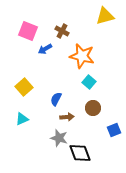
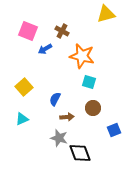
yellow triangle: moved 1 px right, 2 px up
cyan square: rotated 24 degrees counterclockwise
blue semicircle: moved 1 px left
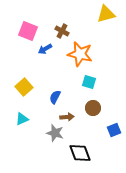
orange star: moved 2 px left, 2 px up
blue semicircle: moved 2 px up
gray star: moved 4 px left, 5 px up
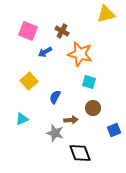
blue arrow: moved 3 px down
yellow square: moved 5 px right, 6 px up
brown arrow: moved 4 px right, 3 px down
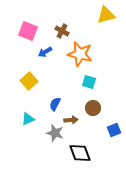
yellow triangle: moved 1 px down
blue semicircle: moved 7 px down
cyan triangle: moved 6 px right
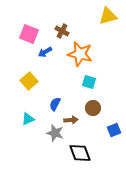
yellow triangle: moved 2 px right, 1 px down
pink square: moved 1 px right, 3 px down
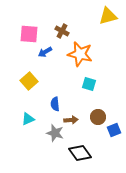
pink square: rotated 18 degrees counterclockwise
cyan square: moved 2 px down
blue semicircle: rotated 32 degrees counterclockwise
brown circle: moved 5 px right, 9 px down
black diamond: rotated 15 degrees counterclockwise
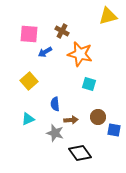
blue square: rotated 32 degrees clockwise
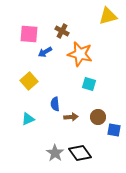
brown arrow: moved 3 px up
gray star: moved 20 px down; rotated 18 degrees clockwise
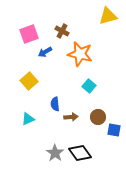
pink square: rotated 24 degrees counterclockwise
cyan square: moved 2 px down; rotated 24 degrees clockwise
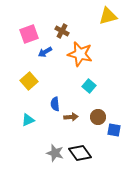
cyan triangle: moved 1 px down
gray star: rotated 18 degrees counterclockwise
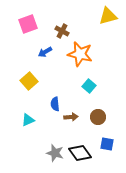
pink square: moved 1 px left, 10 px up
blue square: moved 7 px left, 14 px down
